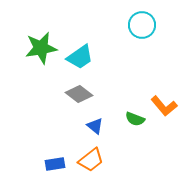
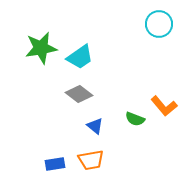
cyan circle: moved 17 px right, 1 px up
orange trapezoid: rotated 28 degrees clockwise
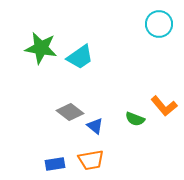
green star: rotated 20 degrees clockwise
gray diamond: moved 9 px left, 18 px down
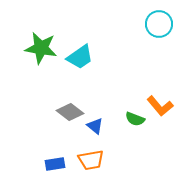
orange L-shape: moved 4 px left
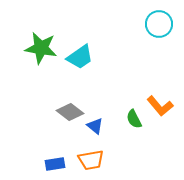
green semicircle: moved 1 px left; rotated 42 degrees clockwise
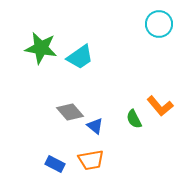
gray diamond: rotated 12 degrees clockwise
blue rectangle: rotated 36 degrees clockwise
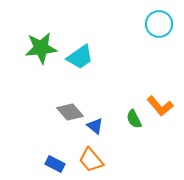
green star: rotated 16 degrees counterclockwise
orange trapezoid: rotated 60 degrees clockwise
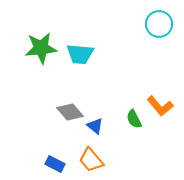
cyan trapezoid: moved 3 px up; rotated 40 degrees clockwise
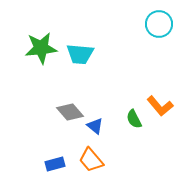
blue rectangle: rotated 42 degrees counterclockwise
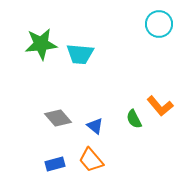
green star: moved 4 px up
gray diamond: moved 12 px left, 6 px down
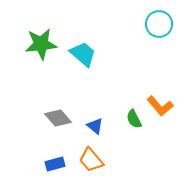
cyan trapezoid: moved 3 px right; rotated 144 degrees counterclockwise
